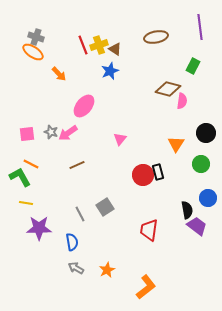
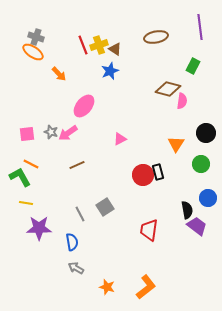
pink triangle: rotated 24 degrees clockwise
orange star: moved 17 px down; rotated 28 degrees counterclockwise
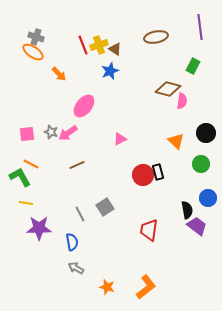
orange triangle: moved 3 px up; rotated 18 degrees counterclockwise
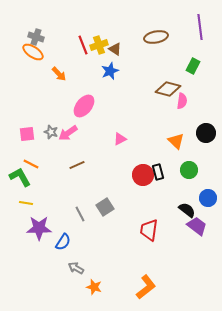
green circle: moved 12 px left, 6 px down
black semicircle: rotated 42 degrees counterclockwise
blue semicircle: moved 9 px left; rotated 42 degrees clockwise
orange star: moved 13 px left
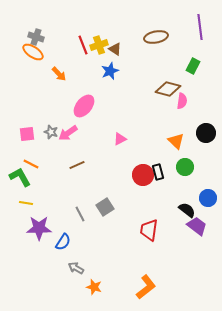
green circle: moved 4 px left, 3 px up
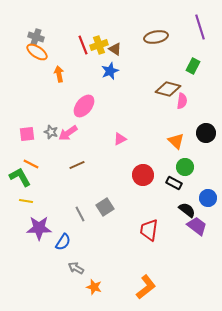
purple line: rotated 10 degrees counterclockwise
orange ellipse: moved 4 px right
orange arrow: rotated 147 degrees counterclockwise
black rectangle: moved 16 px right, 11 px down; rotated 49 degrees counterclockwise
yellow line: moved 2 px up
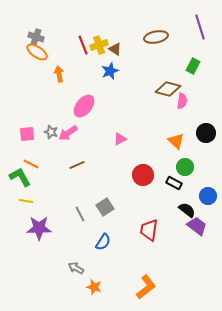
blue circle: moved 2 px up
blue semicircle: moved 40 px right
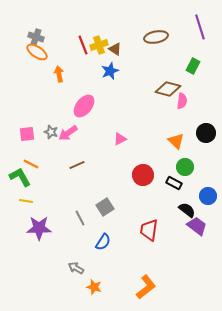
gray line: moved 4 px down
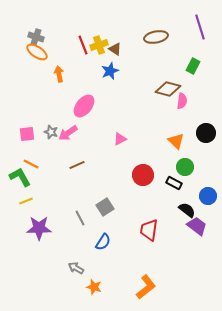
yellow line: rotated 32 degrees counterclockwise
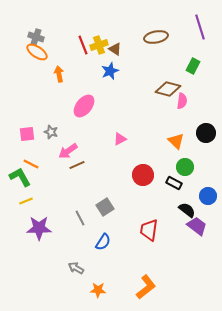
pink arrow: moved 18 px down
orange star: moved 4 px right, 3 px down; rotated 14 degrees counterclockwise
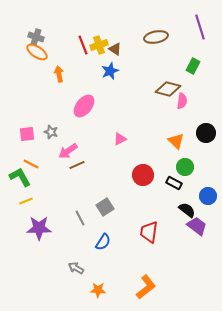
red trapezoid: moved 2 px down
